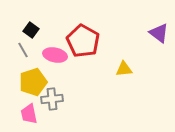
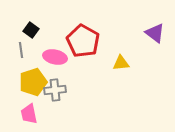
purple triangle: moved 4 px left
gray line: moved 2 px left; rotated 21 degrees clockwise
pink ellipse: moved 2 px down
yellow triangle: moved 3 px left, 6 px up
gray cross: moved 3 px right, 9 px up
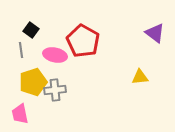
pink ellipse: moved 2 px up
yellow triangle: moved 19 px right, 14 px down
pink trapezoid: moved 9 px left
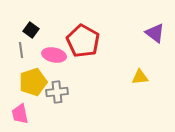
pink ellipse: moved 1 px left
gray cross: moved 2 px right, 2 px down
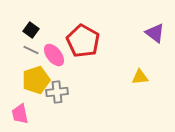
gray line: moved 10 px right; rotated 56 degrees counterclockwise
pink ellipse: rotated 40 degrees clockwise
yellow pentagon: moved 3 px right, 2 px up
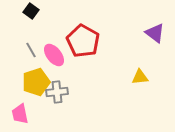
black square: moved 19 px up
gray line: rotated 35 degrees clockwise
yellow pentagon: moved 2 px down
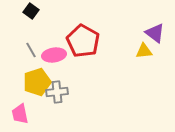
pink ellipse: rotated 60 degrees counterclockwise
yellow triangle: moved 4 px right, 26 px up
yellow pentagon: moved 1 px right
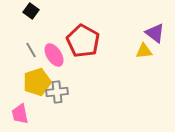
pink ellipse: rotated 65 degrees clockwise
